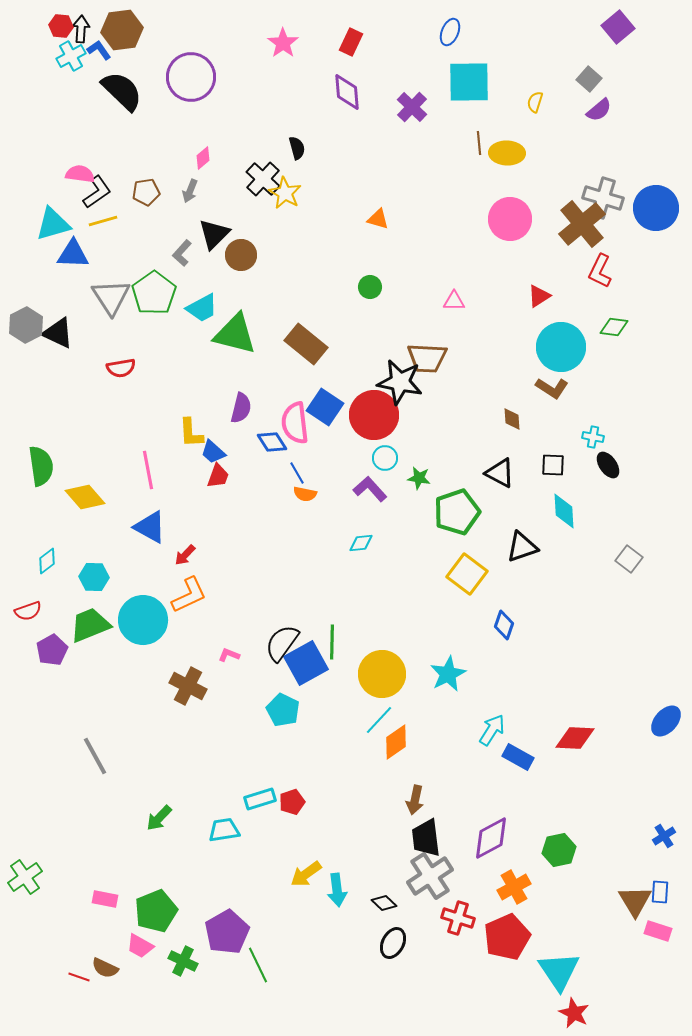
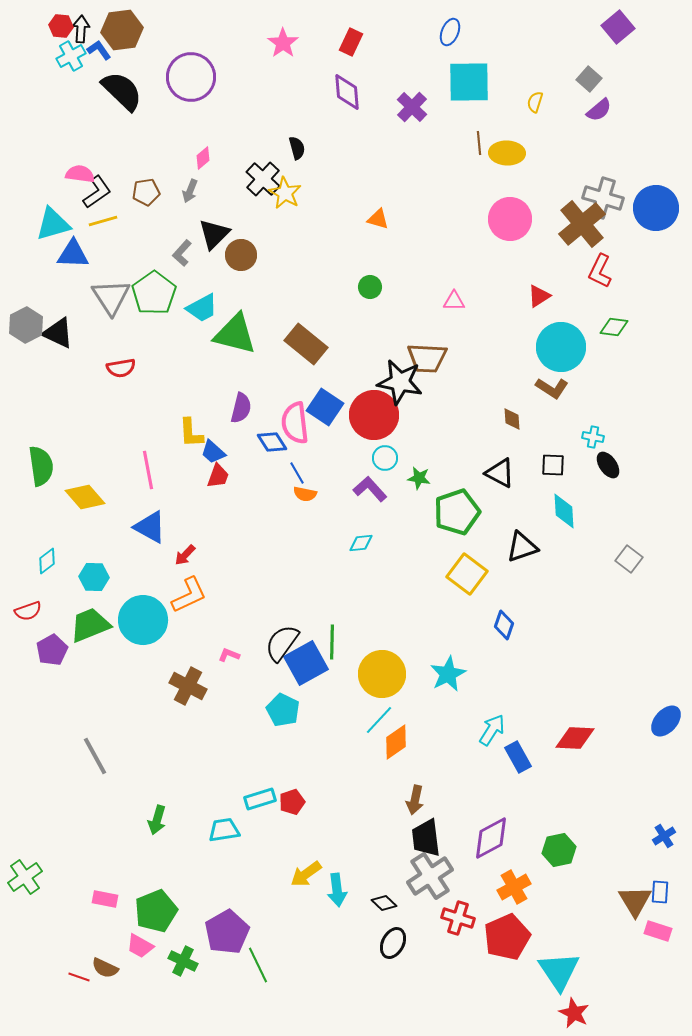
blue rectangle at (518, 757): rotated 32 degrees clockwise
green arrow at (159, 818): moved 2 px left, 2 px down; rotated 28 degrees counterclockwise
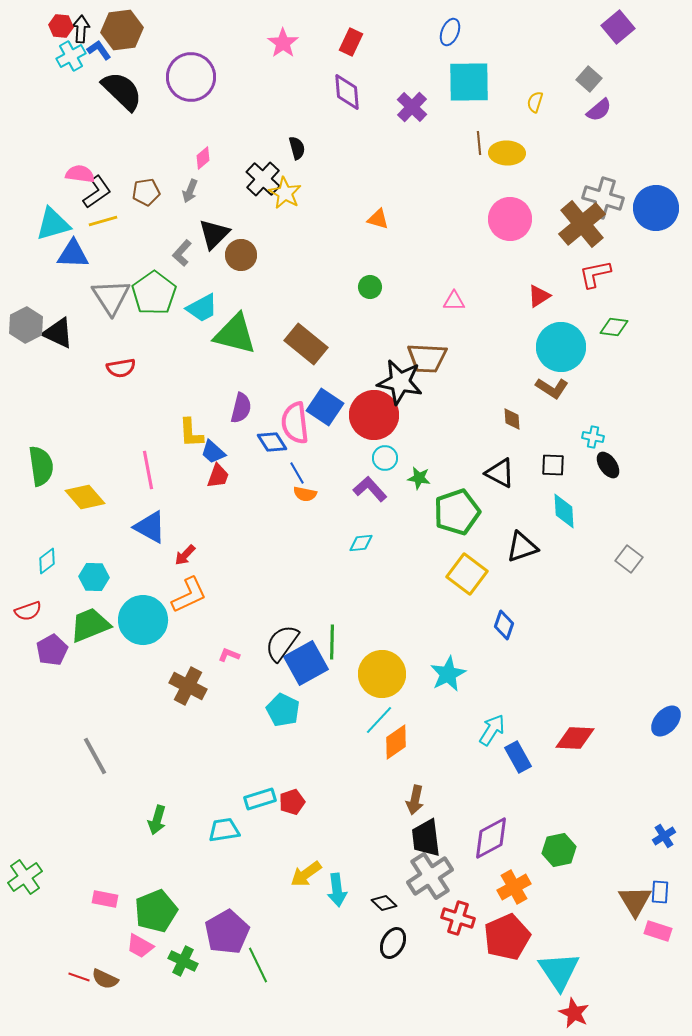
red L-shape at (600, 271): moved 5 px left, 3 px down; rotated 52 degrees clockwise
brown semicircle at (105, 968): moved 11 px down
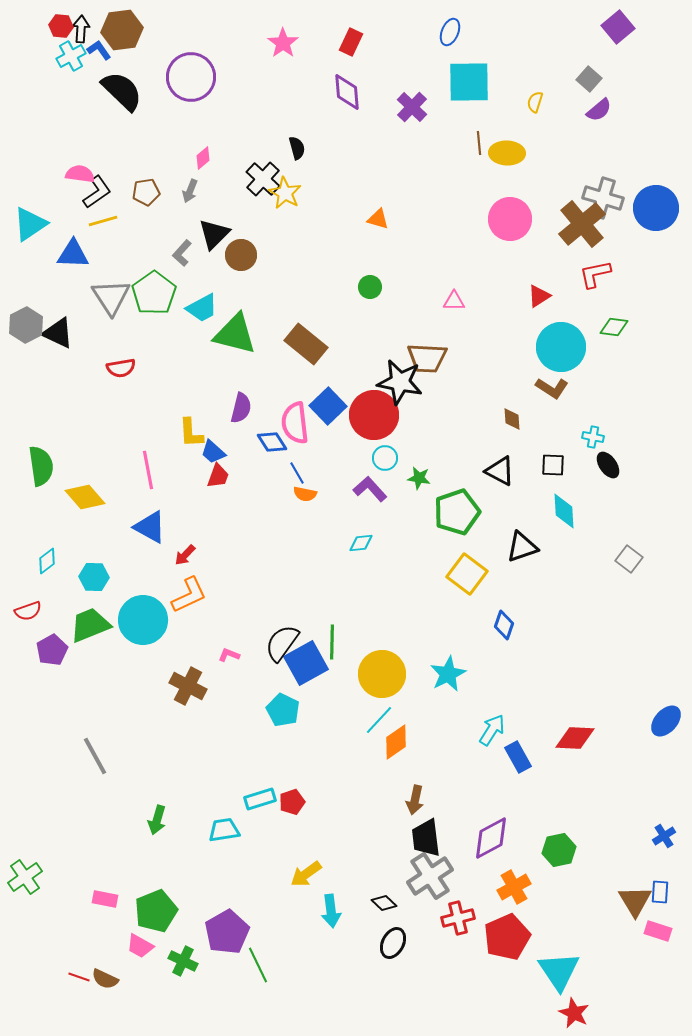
cyan triangle at (53, 224): moved 23 px left; rotated 18 degrees counterclockwise
blue square at (325, 407): moved 3 px right, 1 px up; rotated 12 degrees clockwise
black triangle at (500, 473): moved 2 px up
cyan arrow at (337, 890): moved 6 px left, 21 px down
red cross at (458, 918): rotated 32 degrees counterclockwise
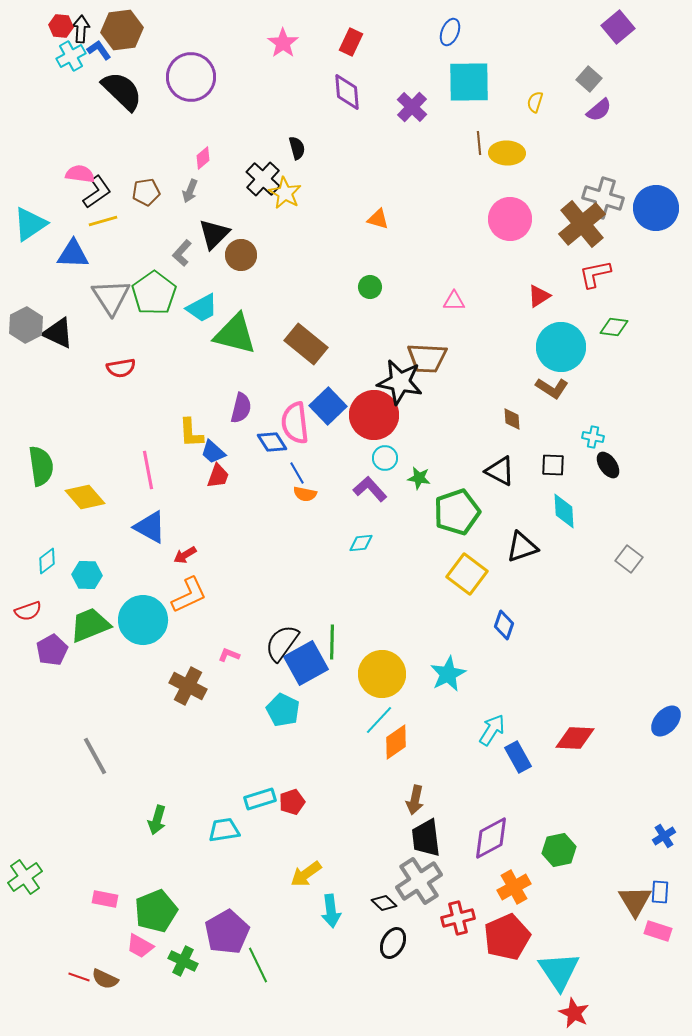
red arrow at (185, 555): rotated 15 degrees clockwise
cyan hexagon at (94, 577): moved 7 px left, 2 px up
gray cross at (430, 876): moved 11 px left, 5 px down
